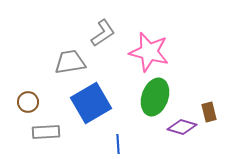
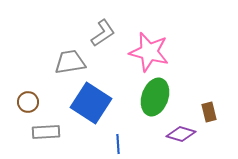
blue square: rotated 27 degrees counterclockwise
purple diamond: moved 1 px left, 7 px down
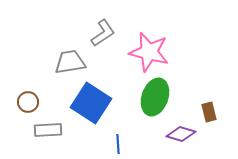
gray rectangle: moved 2 px right, 2 px up
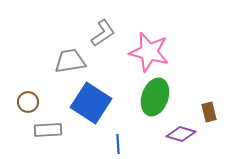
gray trapezoid: moved 1 px up
